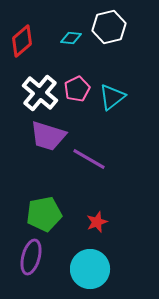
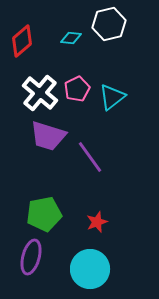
white hexagon: moved 3 px up
purple line: moved 1 px right, 2 px up; rotated 24 degrees clockwise
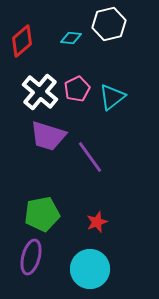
white cross: moved 1 px up
green pentagon: moved 2 px left
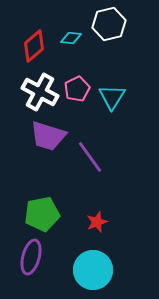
red diamond: moved 12 px right, 5 px down
white cross: rotated 12 degrees counterclockwise
cyan triangle: rotated 20 degrees counterclockwise
cyan circle: moved 3 px right, 1 px down
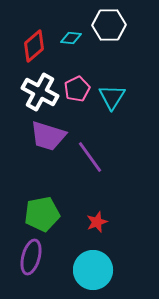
white hexagon: moved 1 px down; rotated 12 degrees clockwise
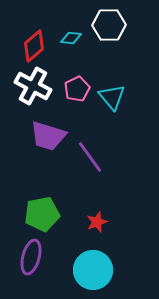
white cross: moved 7 px left, 6 px up
cyan triangle: rotated 12 degrees counterclockwise
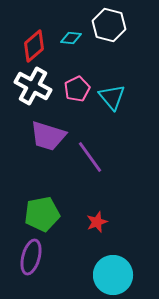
white hexagon: rotated 16 degrees clockwise
cyan circle: moved 20 px right, 5 px down
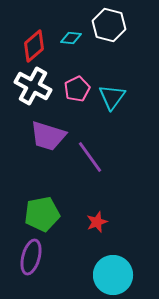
cyan triangle: rotated 16 degrees clockwise
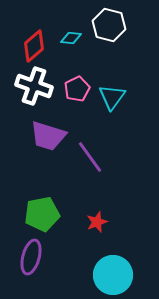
white cross: moved 1 px right; rotated 9 degrees counterclockwise
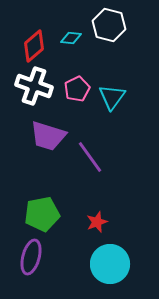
cyan circle: moved 3 px left, 11 px up
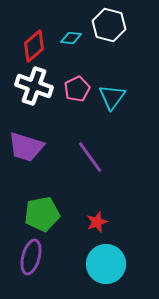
purple trapezoid: moved 22 px left, 11 px down
cyan circle: moved 4 px left
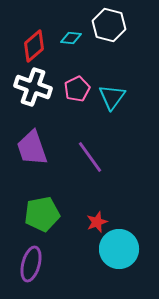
white cross: moved 1 px left, 1 px down
purple trapezoid: moved 6 px right, 1 px down; rotated 54 degrees clockwise
purple ellipse: moved 7 px down
cyan circle: moved 13 px right, 15 px up
